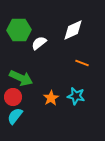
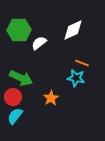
cyan star: moved 18 px up
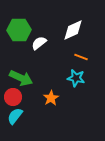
orange line: moved 1 px left, 6 px up
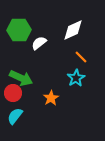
orange line: rotated 24 degrees clockwise
cyan star: rotated 30 degrees clockwise
red circle: moved 4 px up
